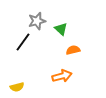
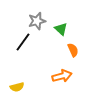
orange semicircle: rotated 80 degrees clockwise
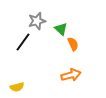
orange semicircle: moved 6 px up
orange arrow: moved 9 px right, 1 px up
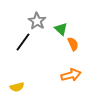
gray star: rotated 24 degrees counterclockwise
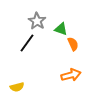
green triangle: rotated 24 degrees counterclockwise
black line: moved 4 px right, 1 px down
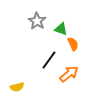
black line: moved 22 px right, 17 px down
orange arrow: moved 2 px left, 1 px up; rotated 24 degrees counterclockwise
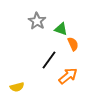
orange arrow: moved 1 px left, 2 px down
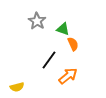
green triangle: moved 2 px right
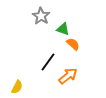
gray star: moved 4 px right, 5 px up
orange semicircle: rotated 24 degrees counterclockwise
black line: moved 1 px left, 2 px down
yellow semicircle: rotated 48 degrees counterclockwise
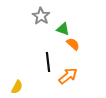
black line: rotated 42 degrees counterclockwise
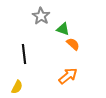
black line: moved 24 px left, 8 px up
